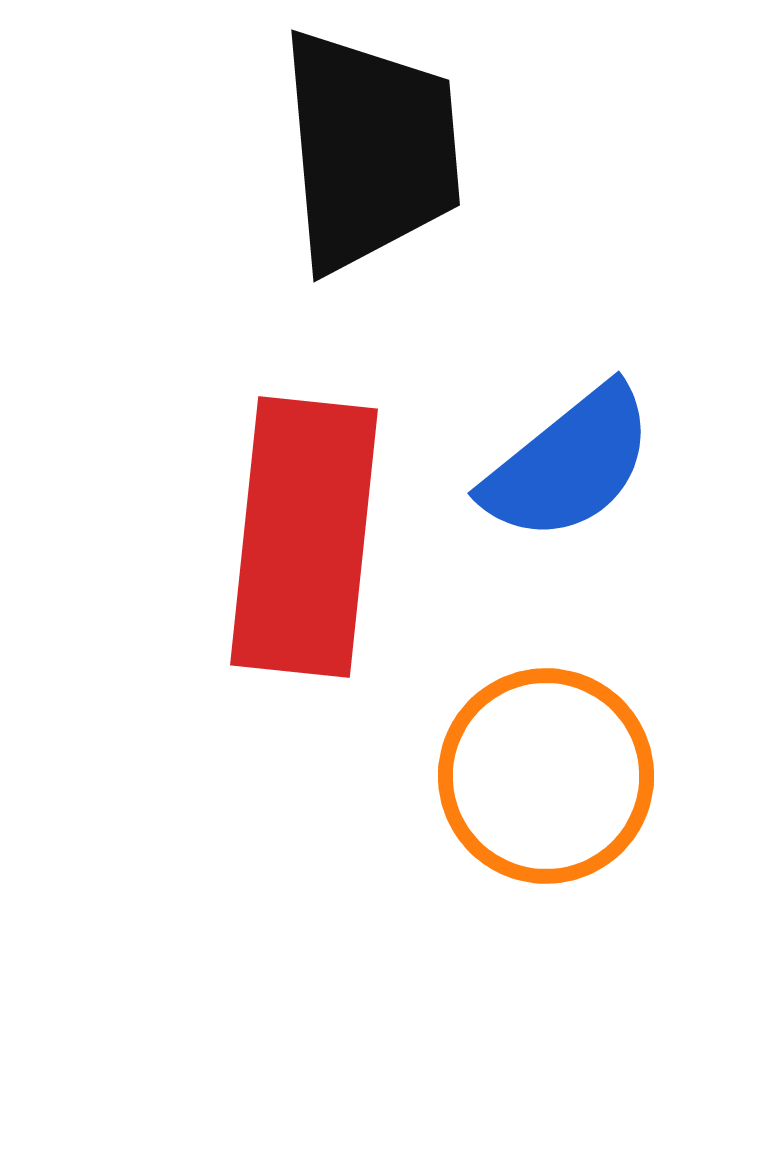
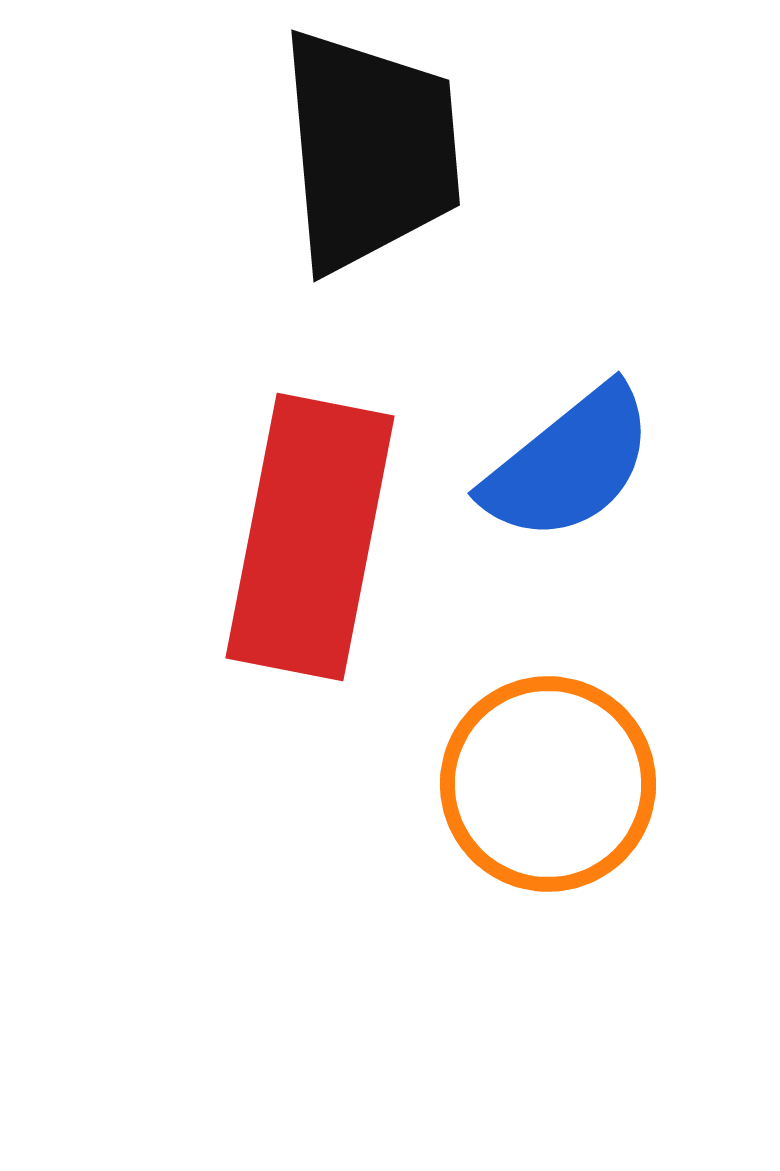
red rectangle: moved 6 px right; rotated 5 degrees clockwise
orange circle: moved 2 px right, 8 px down
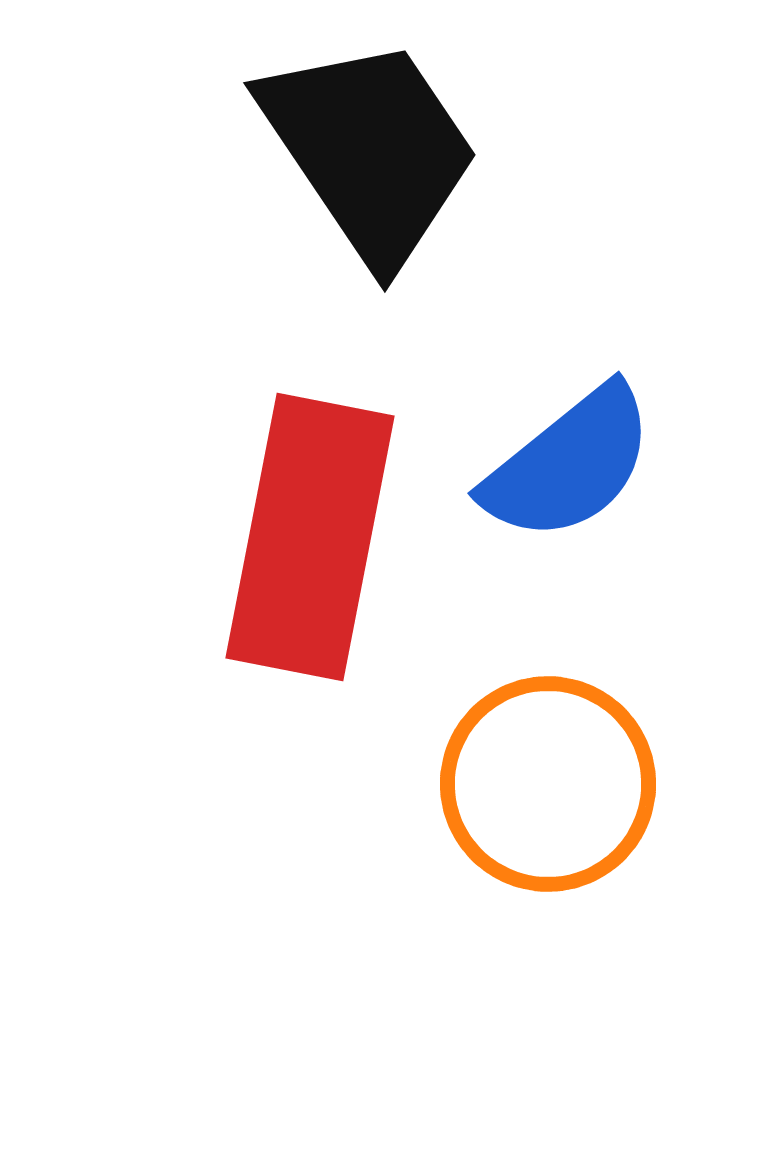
black trapezoid: rotated 29 degrees counterclockwise
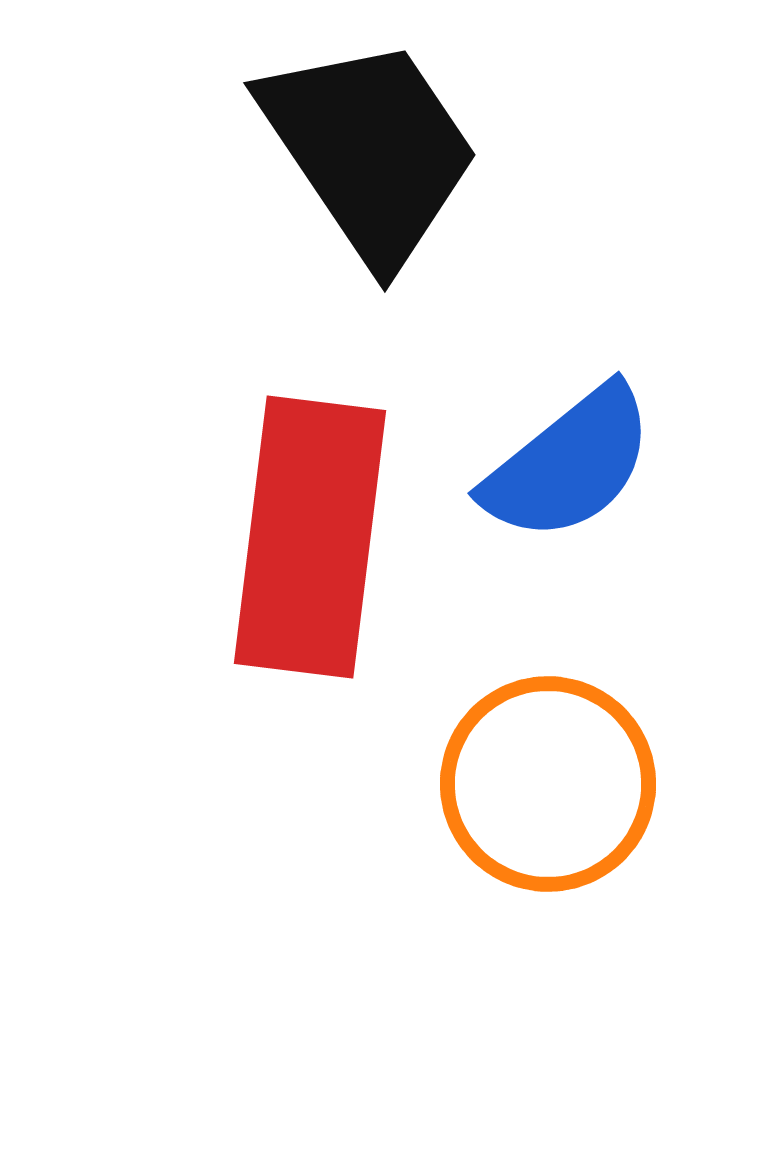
red rectangle: rotated 4 degrees counterclockwise
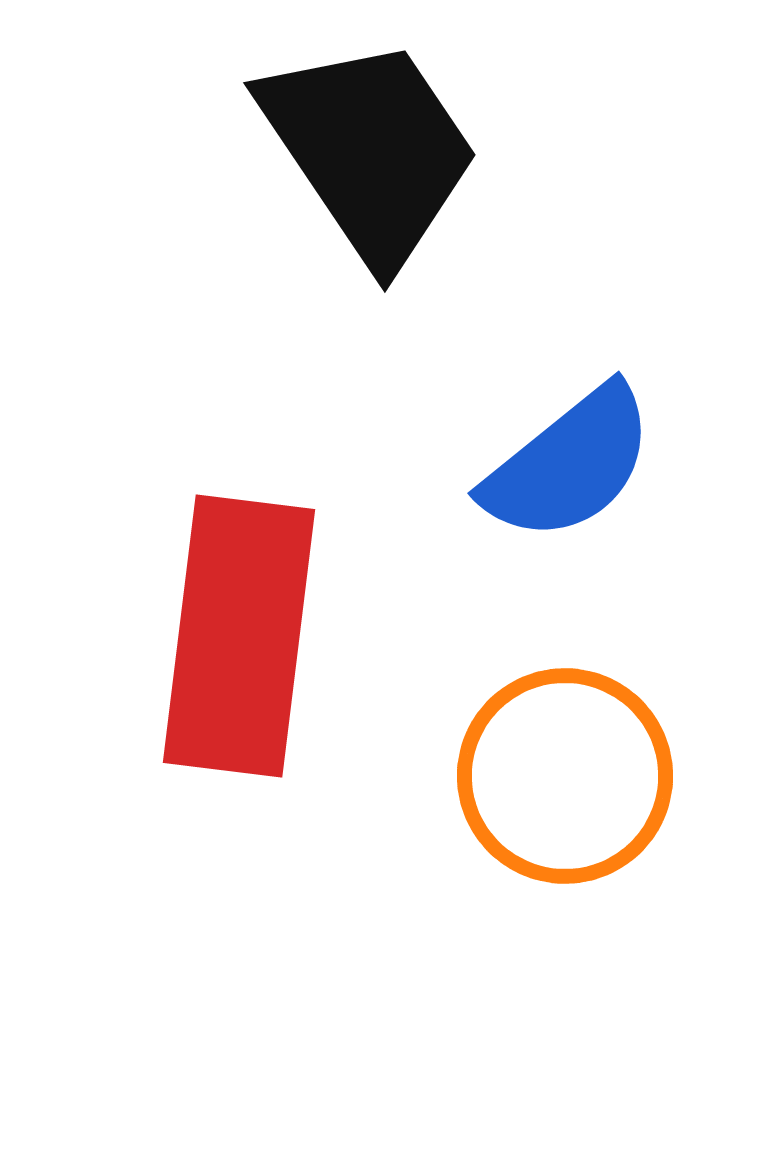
red rectangle: moved 71 px left, 99 px down
orange circle: moved 17 px right, 8 px up
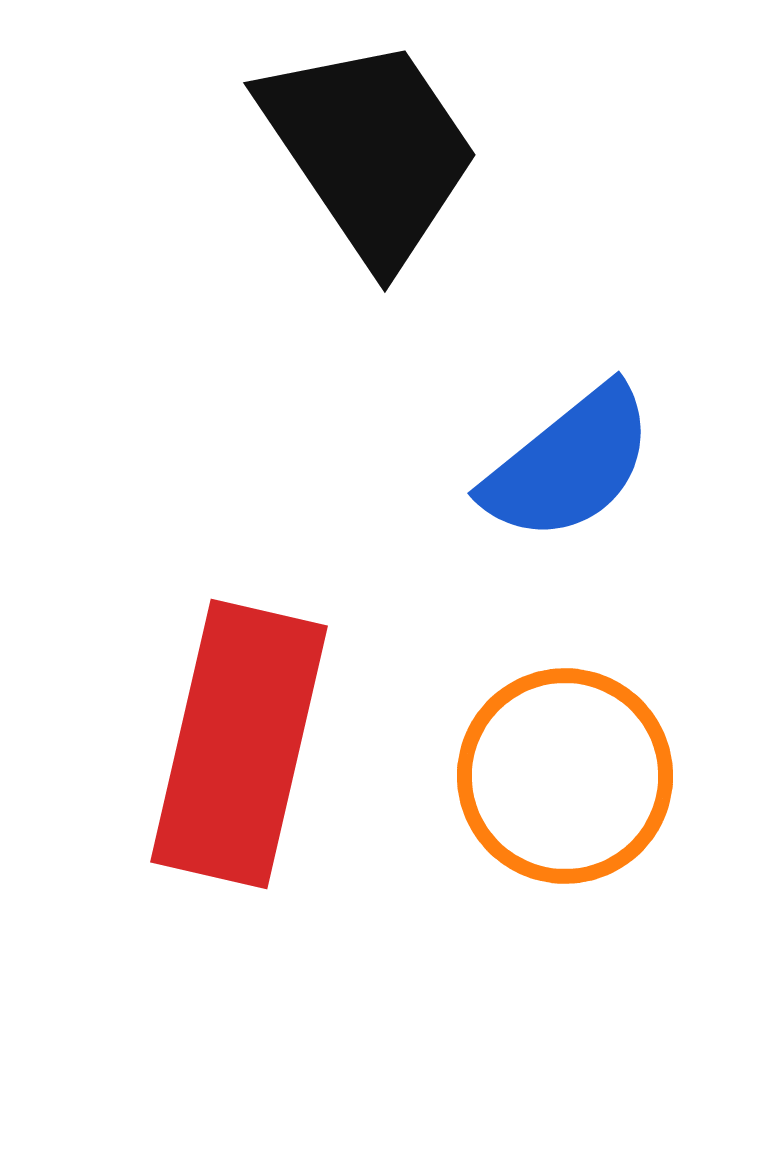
red rectangle: moved 108 px down; rotated 6 degrees clockwise
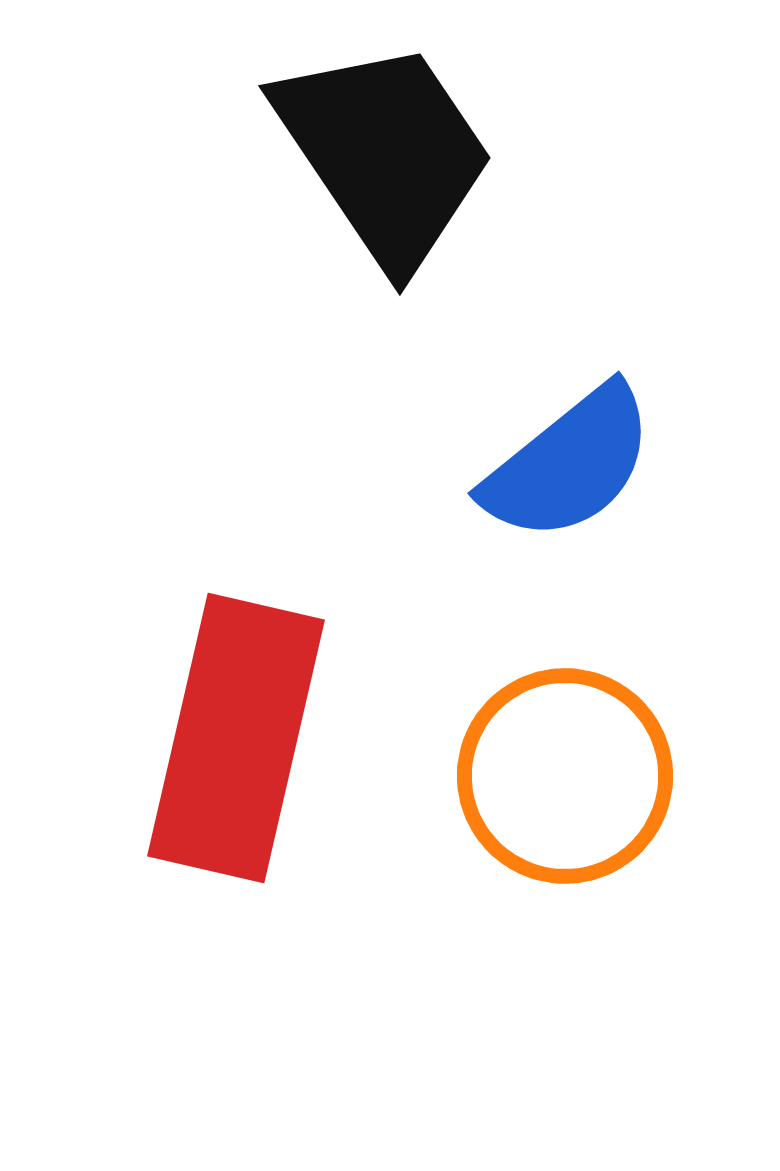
black trapezoid: moved 15 px right, 3 px down
red rectangle: moved 3 px left, 6 px up
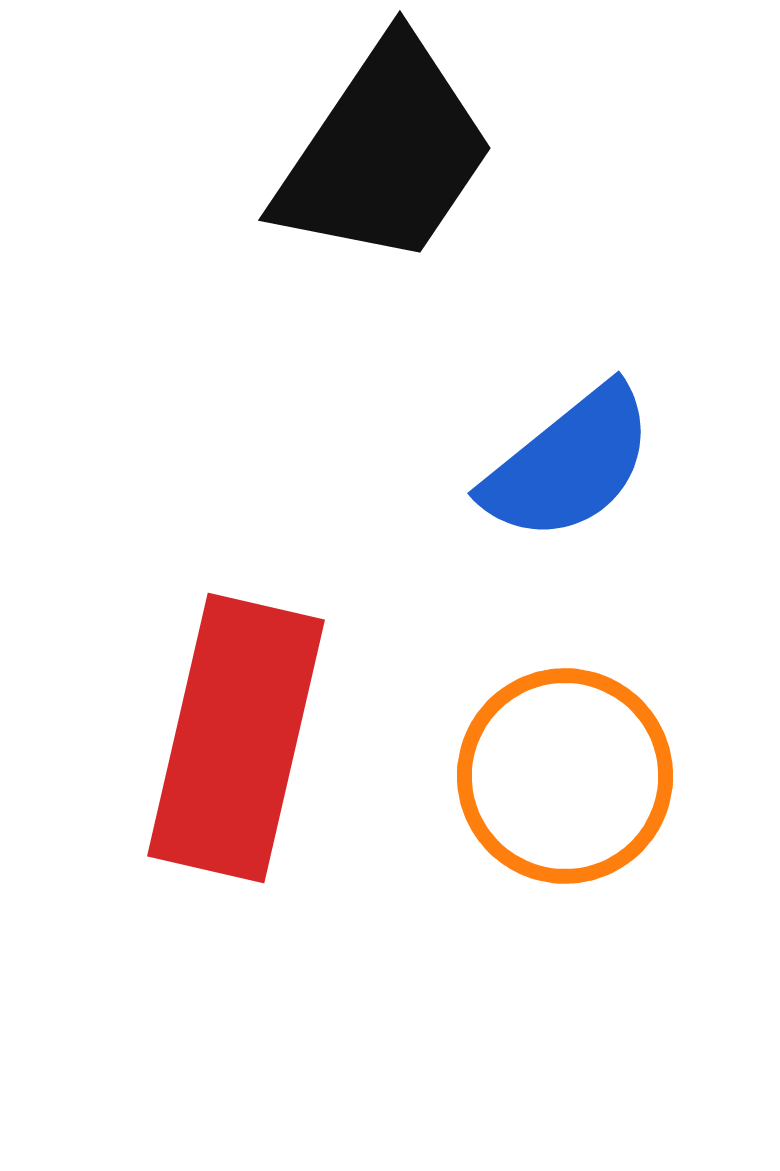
black trapezoid: rotated 68 degrees clockwise
